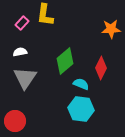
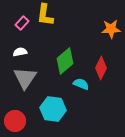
cyan hexagon: moved 28 px left
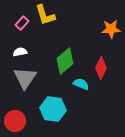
yellow L-shape: rotated 25 degrees counterclockwise
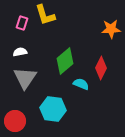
pink rectangle: rotated 24 degrees counterclockwise
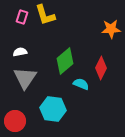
pink rectangle: moved 6 px up
